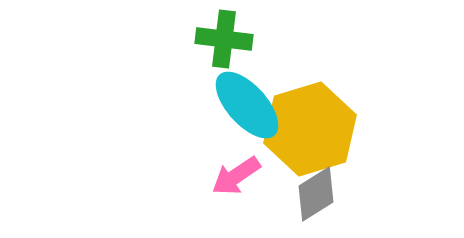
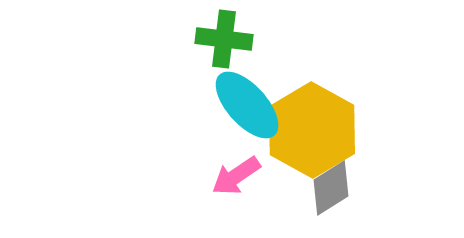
yellow hexagon: moved 2 px right, 1 px down; rotated 14 degrees counterclockwise
gray diamond: moved 15 px right, 6 px up
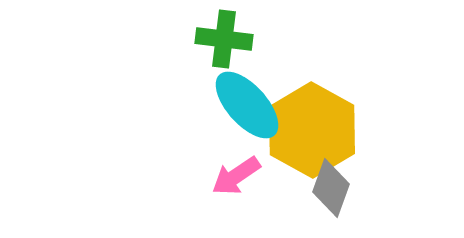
gray diamond: rotated 38 degrees counterclockwise
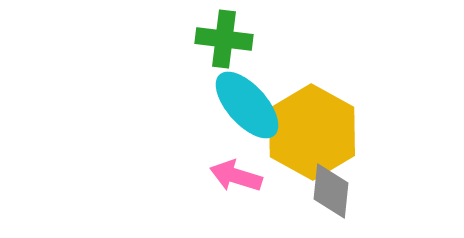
yellow hexagon: moved 2 px down
pink arrow: rotated 51 degrees clockwise
gray diamond: moved 3 px down; rotated 14 degrees counterclockwise
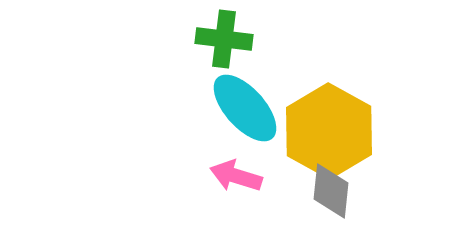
cyan ellipse: moved 2 px left, 3 px down
yellow hexagon: moved 17 px right, 1 px up
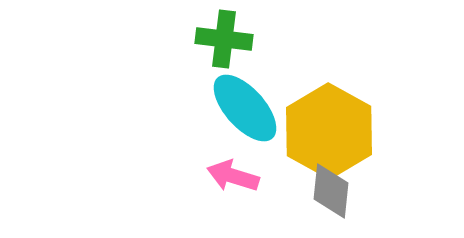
pink arrow: moved 3 px left
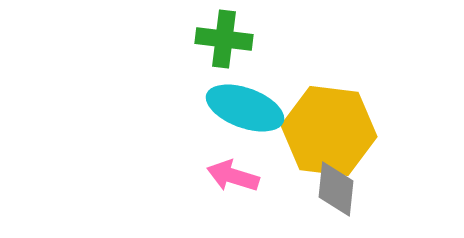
cyan ellipse: rotated 28 degrees counterclockwise
yellow hexagon: rotated 22 degrees counterclockwise
gray diamond: moved 5 px right, 2 px up
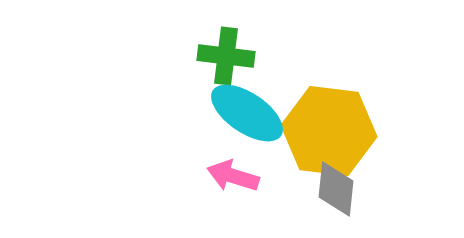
green cross: moved 2 px right, 17 px down
cyan ellipse: moved 2 px right, 5 px down; rotated 14 degrees clockwise
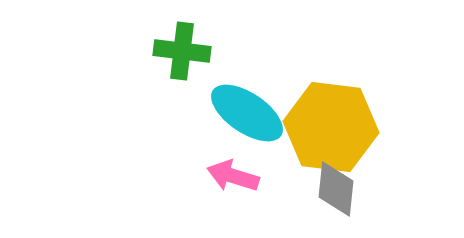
green cross: moved 44 px left, 5 px up
yellow hexagon: moved 2 px right, 4 px up
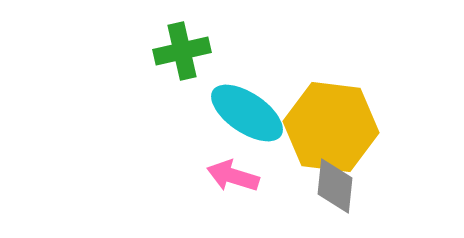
green cross: rotated 20 degrees counterclockwise
gray diamond: moved 1 px left, 3 px up
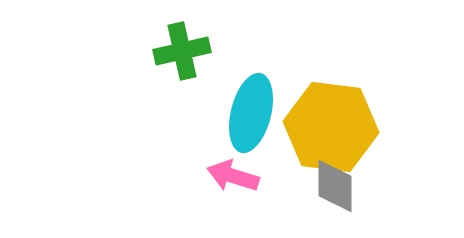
cyan ellipse: moved 4 px right; rotated 70 degrees clockwise
gray diamond: rotated 6 degrees counterclockwise
